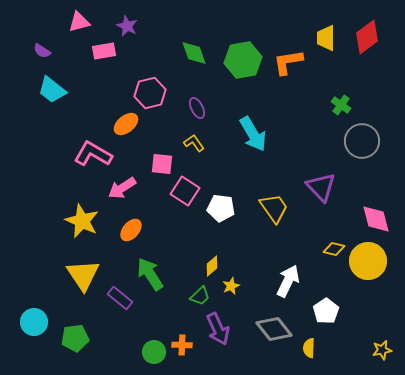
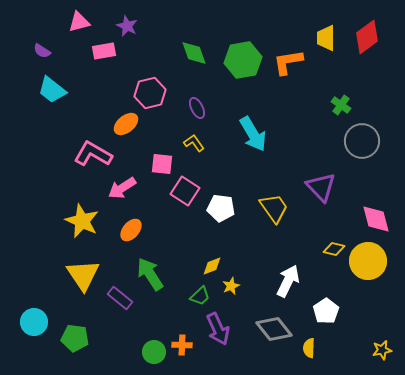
yellow diamond at (212, 266): rotated 20 degrees clockwise
green pentagon at (75, 338): rotated 16 degrees clockwise
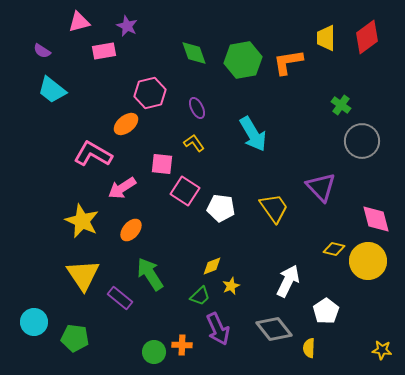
yellow star at (382, 350): rotated 18 degrees clockwise
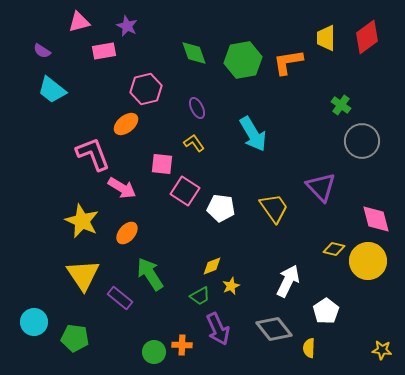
pink hexagon at (150, 93): moved 4 px left, 4 px up
pink L-shape at (93, 154): rotated 39 degrees clockwise
pink arrow at (122, 188): rotated 116 degrees counterclockwise
orange ellipse at (131, 230): moved 4 px left, 3 px down
green trapezoid at (200, 296): rotated 15 degrees clockwise
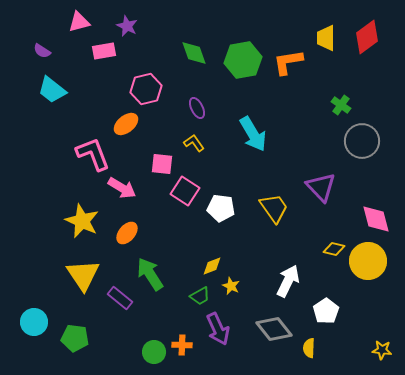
yellow star at (231, 286): rotated 24 degrees counterclockwise
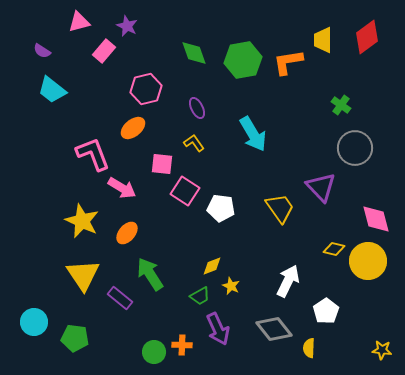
yellow trapezoid at (326, 38): moved 3 px left, 2 px down
pink rectangle at (104, 51): rotated 40 degrees counterclockwise
orange ellipse at (126, 124): moved 7 px right, 4 px down
gray circle at (362, 141): moved 7 px left, 7 px down
yellow trapezoid at (274, 208): moved 6 px right
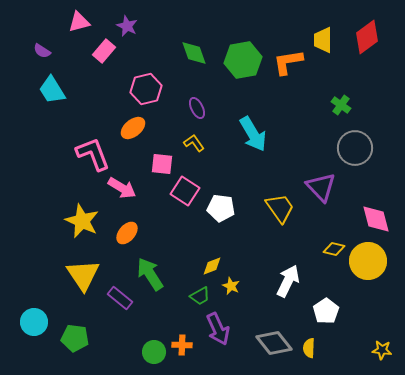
cyan trapezoid at (52, 90): rotated 20 degrees clockwise
gray diamond at (274, 329): moved 14 px down
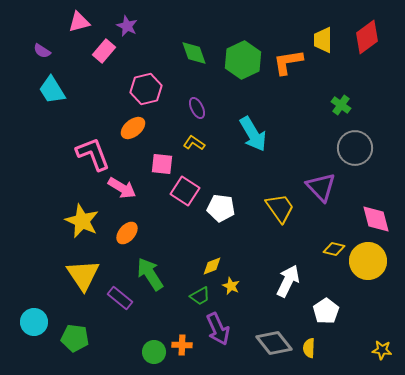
green hexagon at (243, 60): rotated 15 degrees counterclockwise
yellow L-shape at (194, 143): rotated 20 degrees counterclockwise
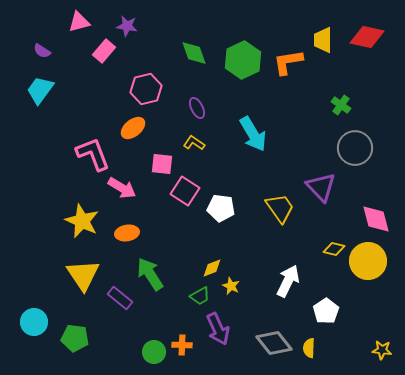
purple star at (127, 26): rotated 15 degrees counterclockwise
red diamond at (367, 37): rotated 48 degrees clockwise
cyan trapezoid at (52, 90): moved 12 px left; rotated 68 degrees clockwise
orange ellipse at (127, 233): rotated 40 degrees clockwise
yellow diamond at (212, 266): moved 2 px down
